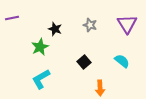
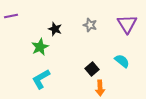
purple line: moved 1 px left, 2 px up
black square: moved 8 px right, 7 px down
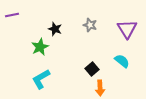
purple line: moved 1 px right, 1 px up
purple triangle: moved 5 px down
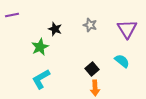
orange arrow: moved 5 px left
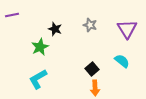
cyan L-shape: moved 3 px left
